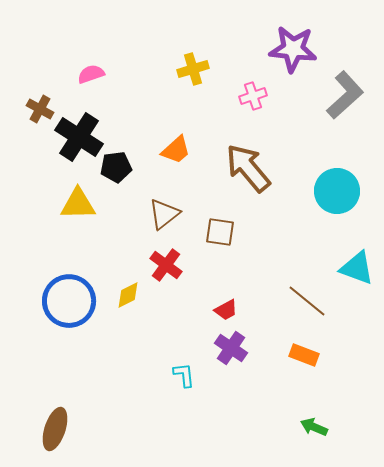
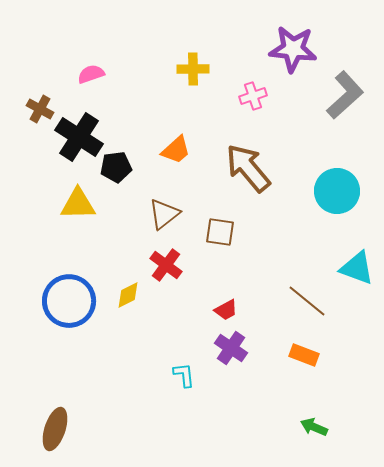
yellow cross: rotated 16 degrees clockwise
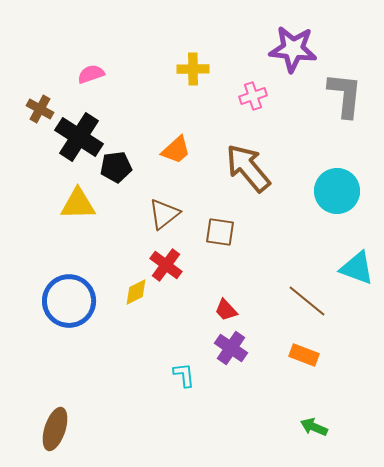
gray L-shape: rotated 42 degrees counterclockwise
yellow diamond: moved 8 px right, 3 px up
red trapezoid: rotated 75 degrees clockwise
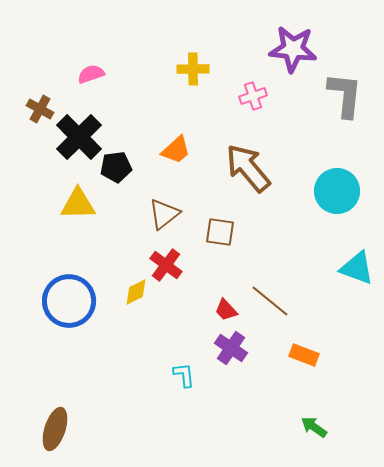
black cross: rotated 12 degrees clockwise
brown line: moved 37 px left
green arrow: rotated 12 degrees clockwise
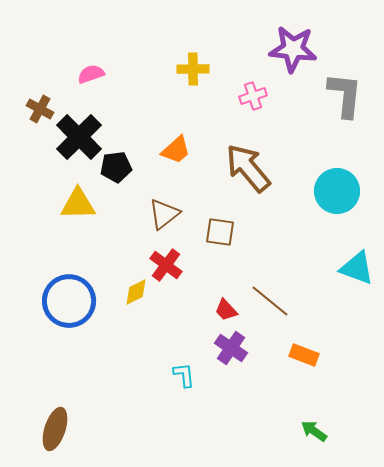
green arrow: moved 4 px down
